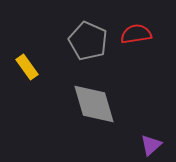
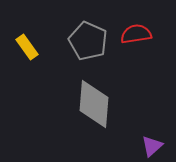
yellow rectangle: moved 20 px up
gray diamond: rotated 21 degrees clockwise
purple triangle: moved 1 px right, 1 px down
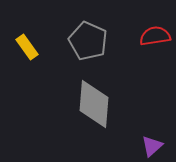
red semicircle: moved 19 px right, 2 px down
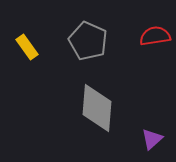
gray diamond: moved 3 px right, 4 px down
purple triangle: moved 7 px up
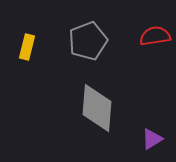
gray pentagon: rotated 27 degrees clockwise
yellow rectangle: rotated 50 degrees clockwise
purple triangle: rotated 10 degrees clockwise
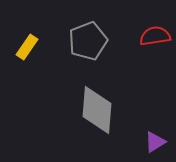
yellow rectangle: rotated 20 degrees clockwise
gray diamond: moved 2 px down
purple triangle: moved 3 px right, 3 px down
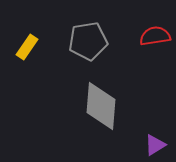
gray pentagon: rotated 12 degrees clockwise
gray diamond: moved 4 px right, 4 px up
purple triangle: moved 3 px down
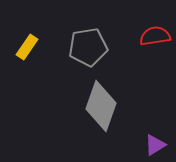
gray pentagon: moved 6 px down
gray diamond: rotated 15 degrees clockwise
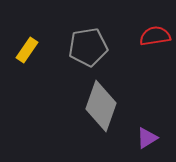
yellow rectangle: moved 3 px down
purple triangle: moved 8 px left, 7 px up
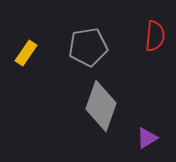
red semicircle: rotated 104 degrees clockwise
yellow rectangle: moved 1 px left, 3 px down
